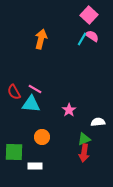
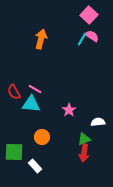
white rectangle: rotated 48 degrees clockwise
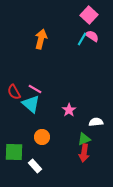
cyan triangle: rotated 36 degrees clockwise
white semicircle: moved 2 px left
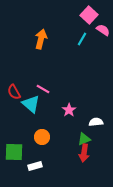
pink semicircle: moved 11 px right, 6 px up
pink line: moved 8 px right
white rectangle: rotated 64 degrees counterclockwise
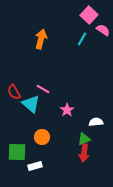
pink star: moved 2 px left
green square: moved 3 px right
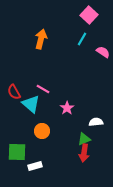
pink semicircle: moved 22 px down
pink star: moved 2 px up
orange circle: moved 6 px up
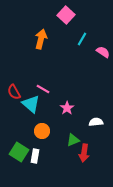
pink square: moved 23 px left
green triangle: moved 11 px left, 1 px down
green square: moved 2 px right; rotated 30 degrees clockwise
white rectangle: moved 10 px up; rotated 64 degrees counterclockwise
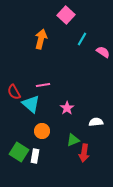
pink line: moved 4 px up; rotated 40 degrees counterclockwise
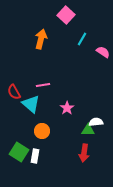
green triangle: moved 15 px right, 10 px up; rotated 24 degrees clockwise
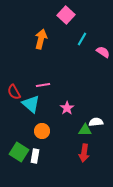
green triangle: moved 3 px left
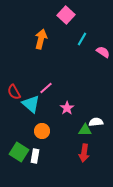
pink line: moved 3 px right, 3 px down; rotated 32 degrees counterclockwise
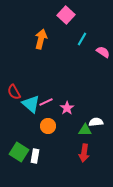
pink line: moved 14 px down; rotated 16 degrees clockwise
orange circle: moved 6 px right, 5 px up
